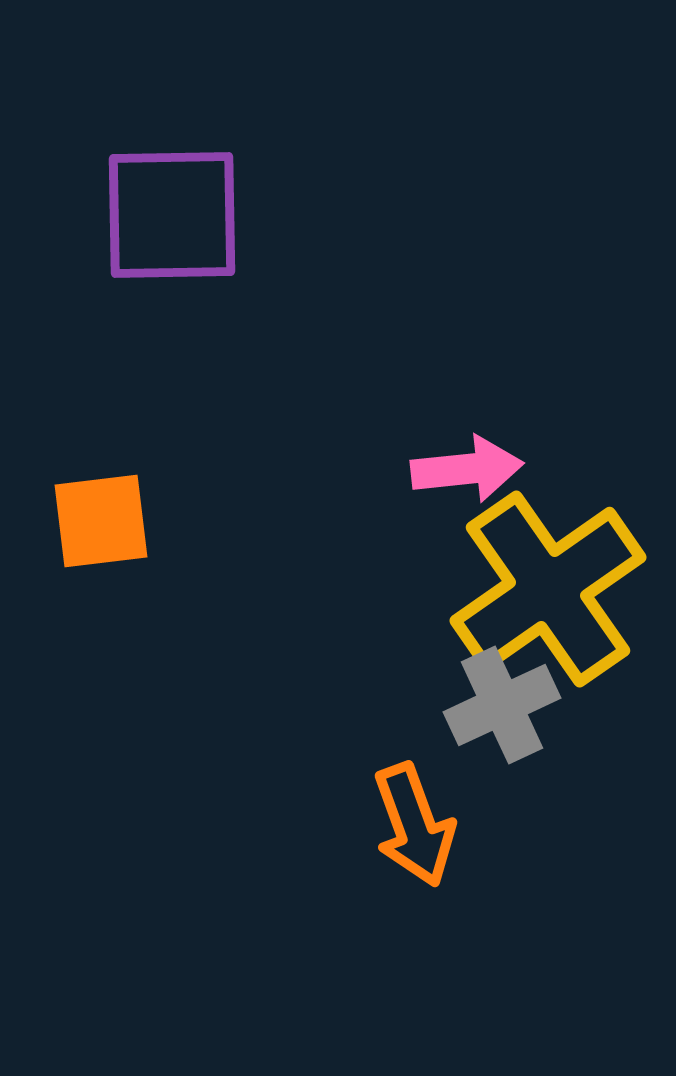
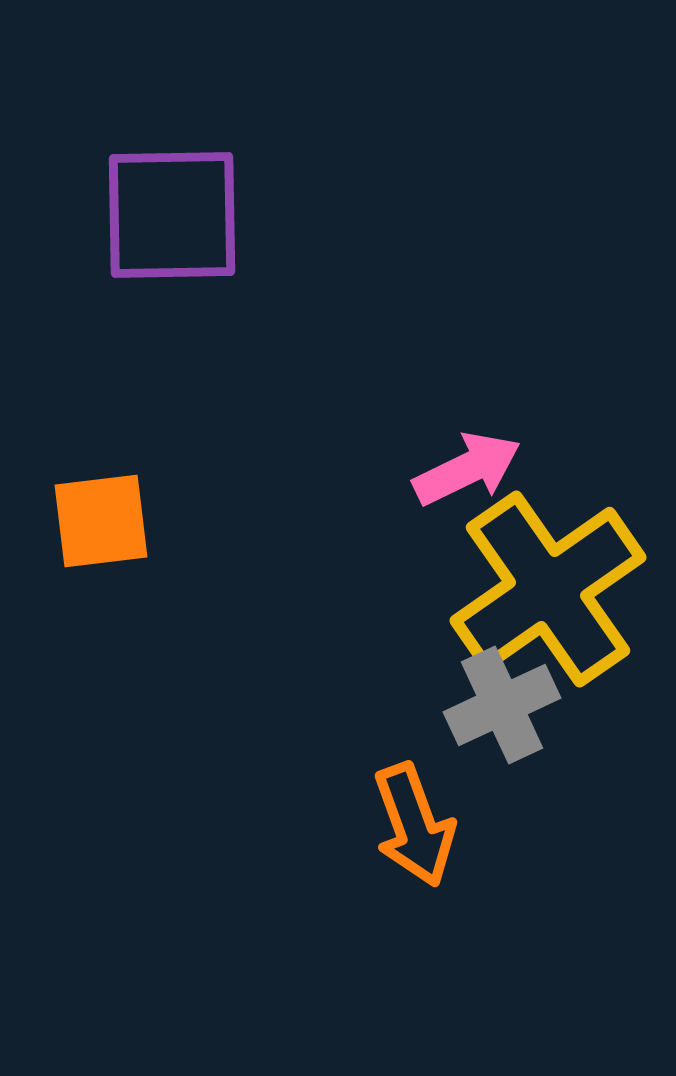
pink arrow: rotated 20 degrees counterclockwise
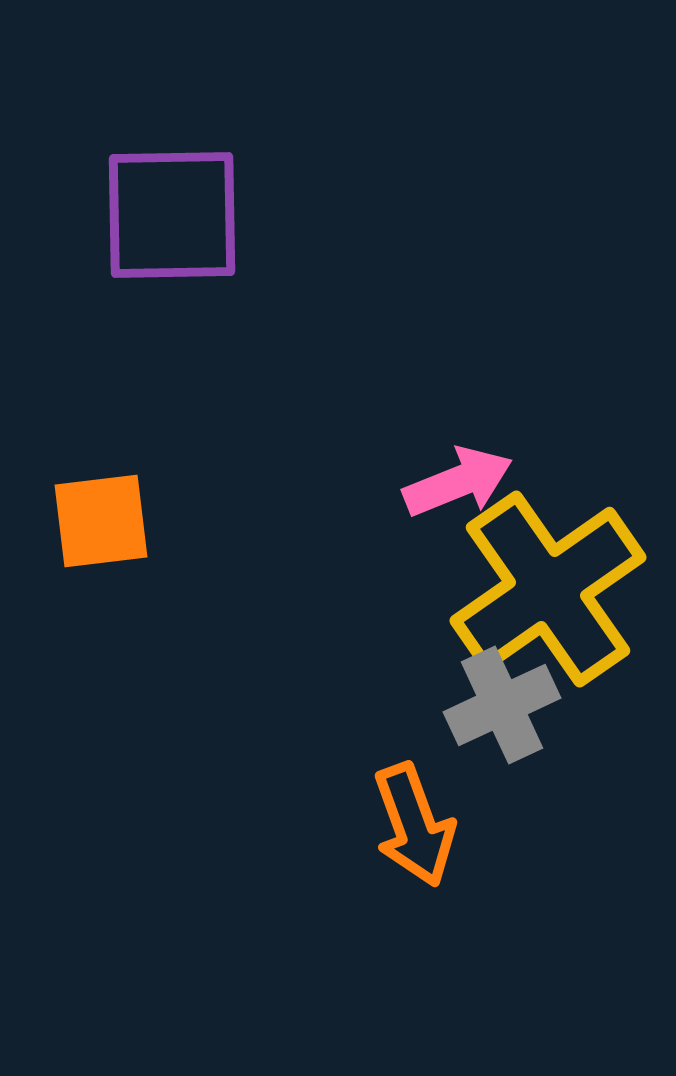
pink arrow: moved 9 px left, 13 px down; rotated 4 degrees clockwise
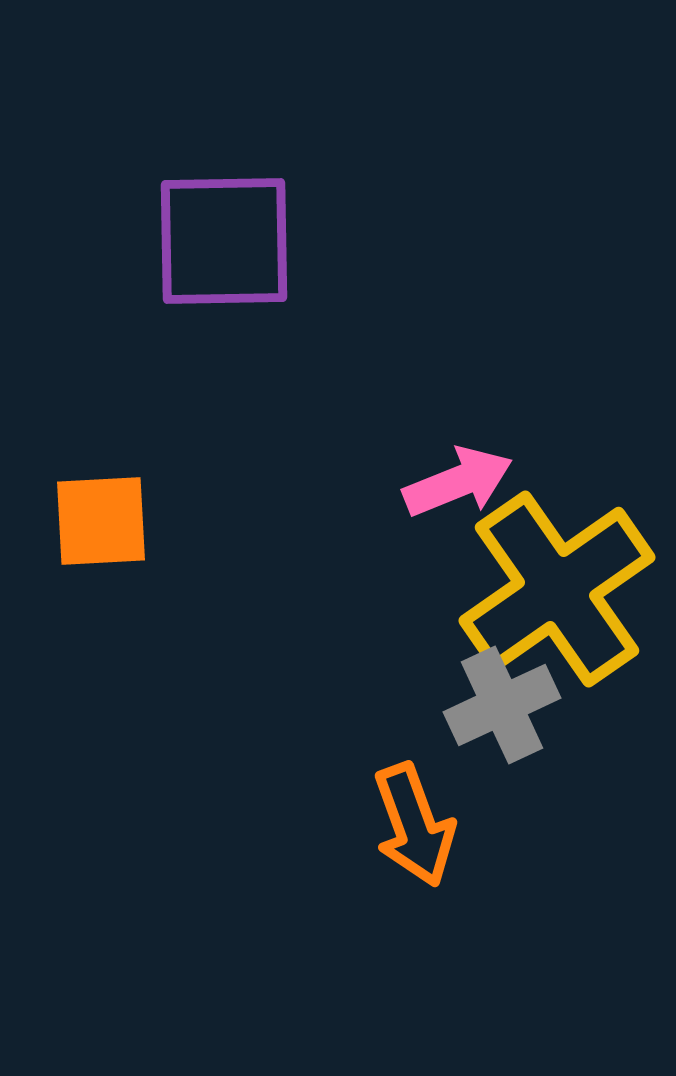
purple square: moved 52 px right, 26 px down
orange square: rotated 4 degrees clockwise
yellow cross: moved 9 px right
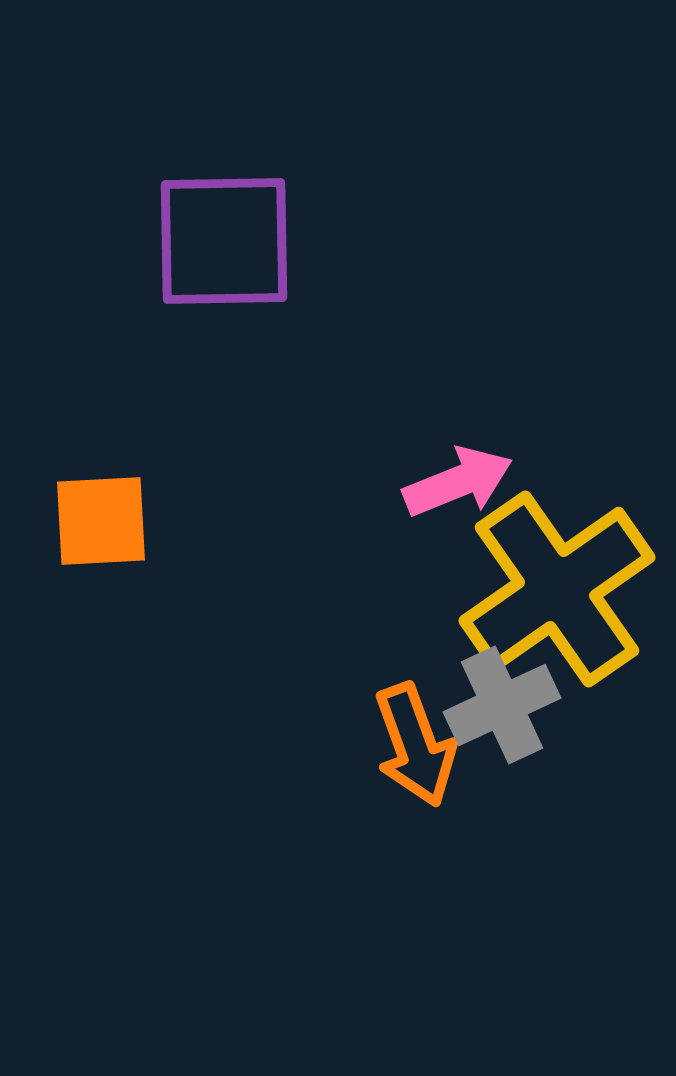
orange arrow: moved 1 px right, 80 px up
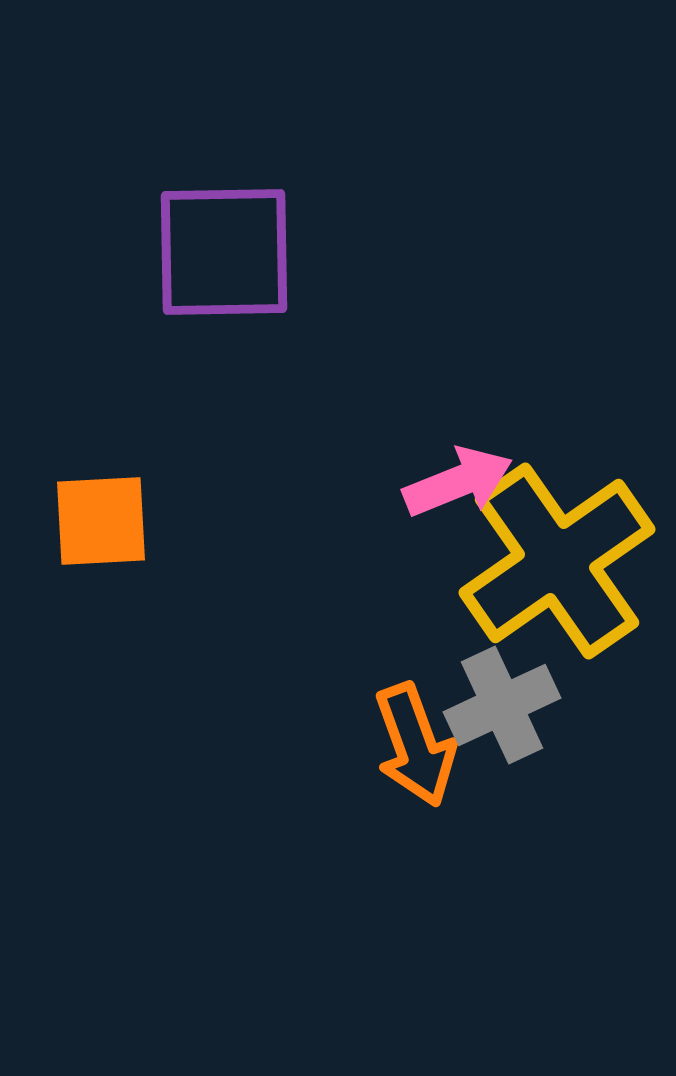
purple square: moved 11 px down
yellow cross: moved 28 px up
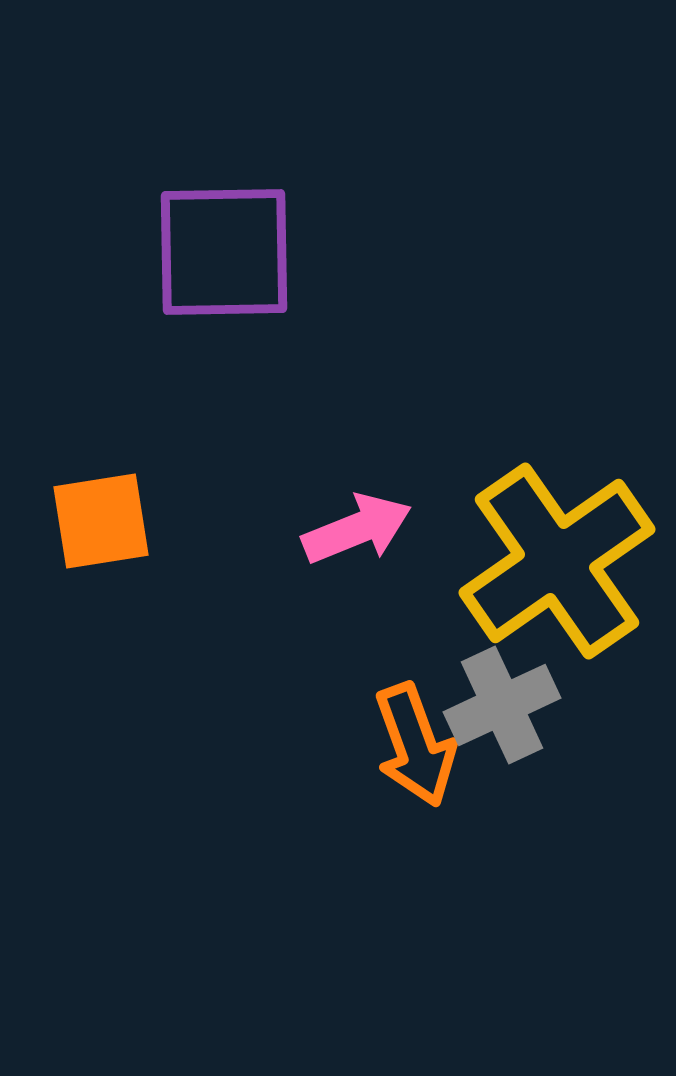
pink arrow: moved 101 px left, 47 px down
orange square: rotated 6 degrees counterclockwise
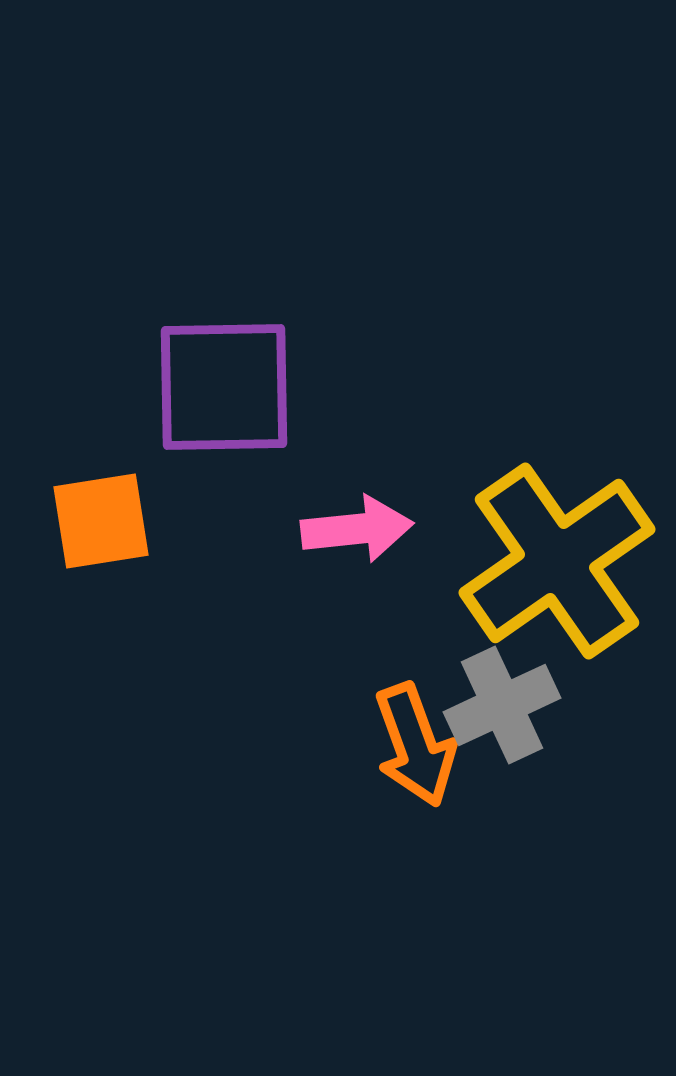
purple square: moved 135 px down
pink arrow: rotated 16 degrees clockwise
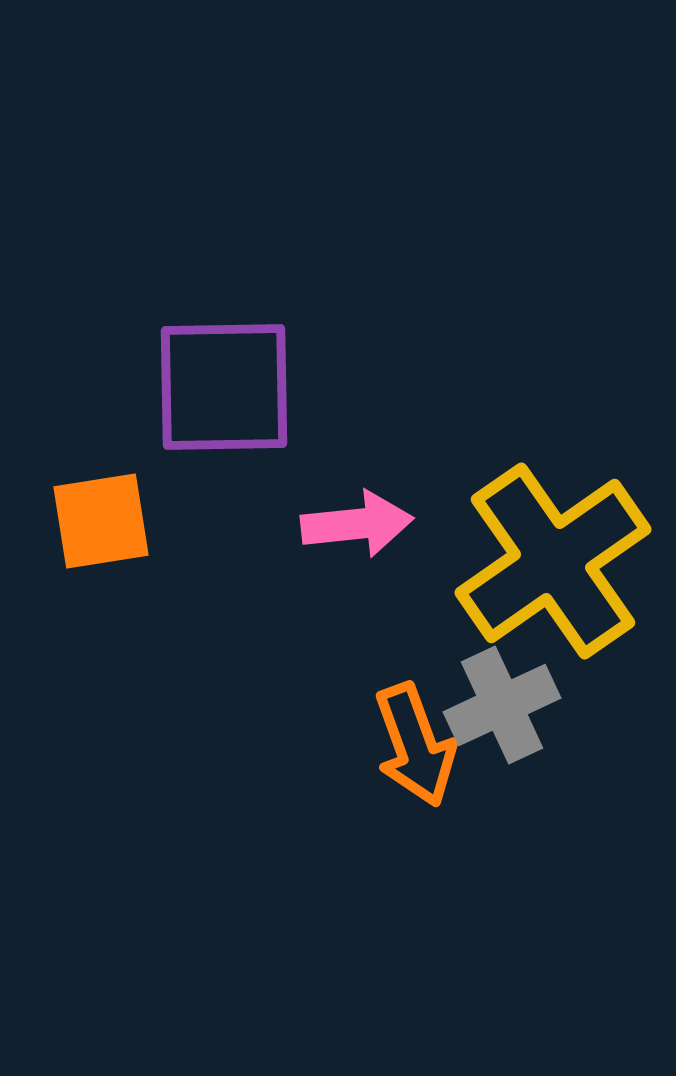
pink arrow: moved 5 px up
yellow cross: moved 4 px left
